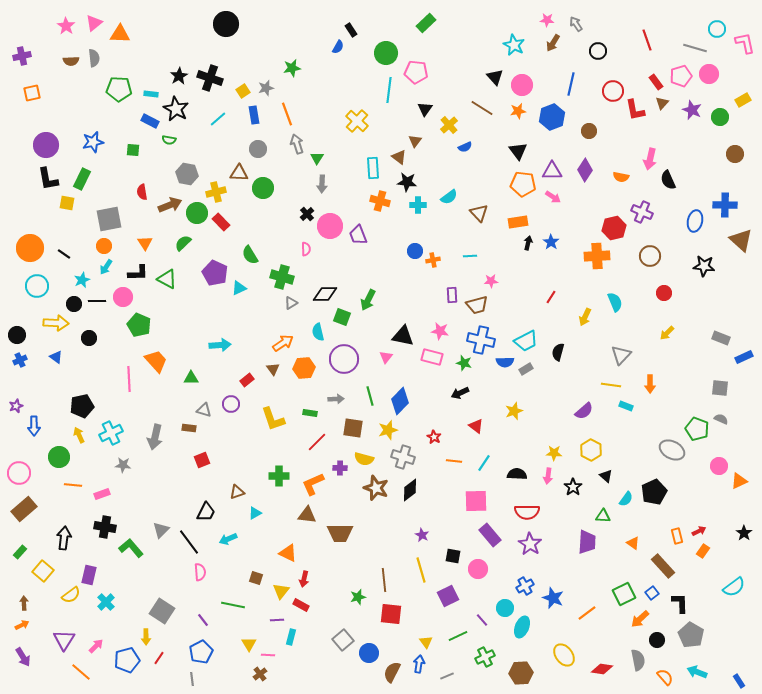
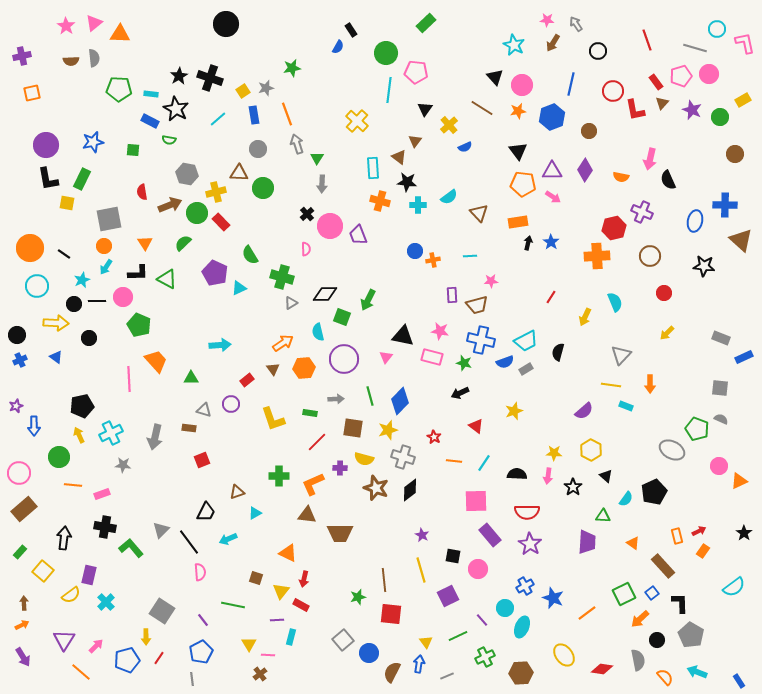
blue semicircle at (505, 362): rotated 18 degrees counterclockwise
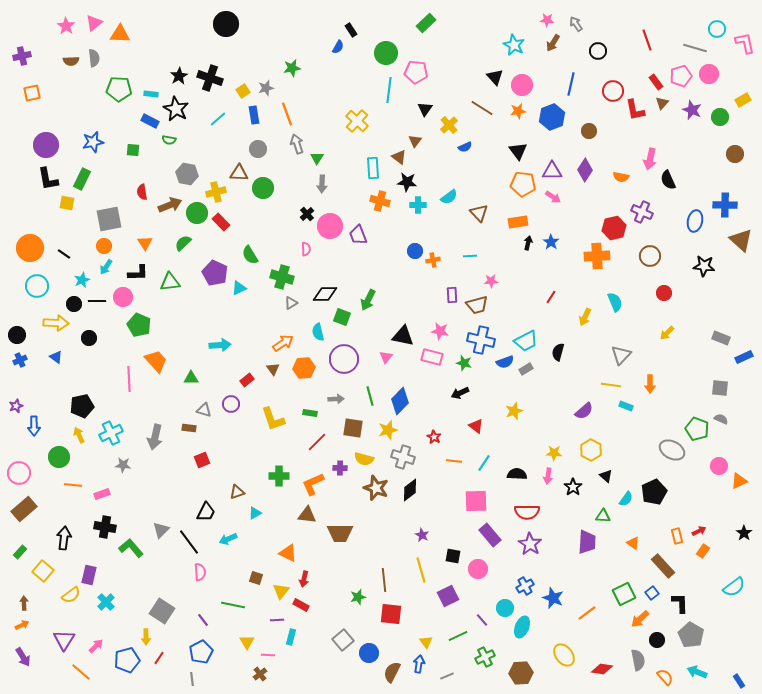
green triangle at (167, 279): moved 3 px right, 3 px down; rotated 35 degrees counterclockwise
yellow triangle at (249, 644): moved 2 px left, 2 px up
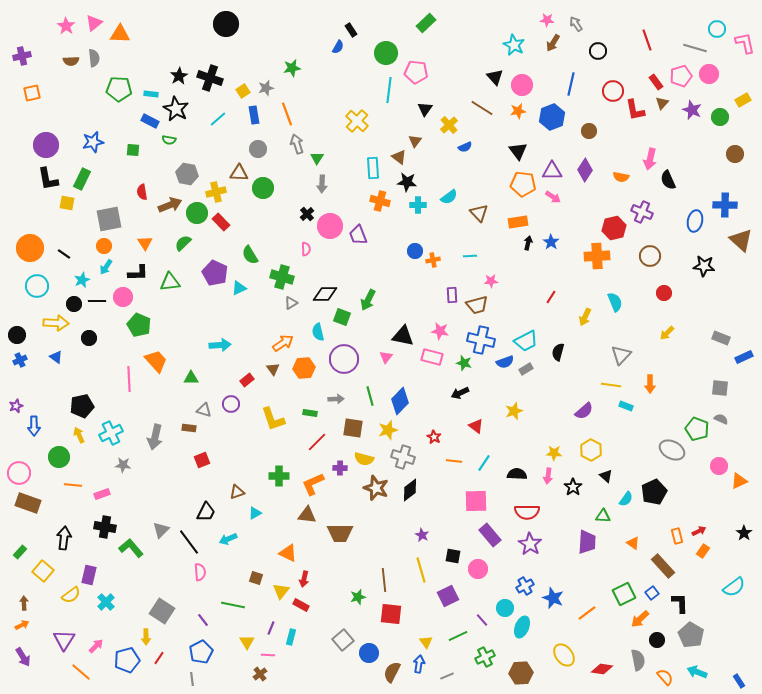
brown rectangle at (24, 509): moved 4 px right, 6 px up; rotated 60 degrees clockwise
purple line at (277, 620): moved 6 px left, 8 px down; rotated 64 degrees counterclockwise
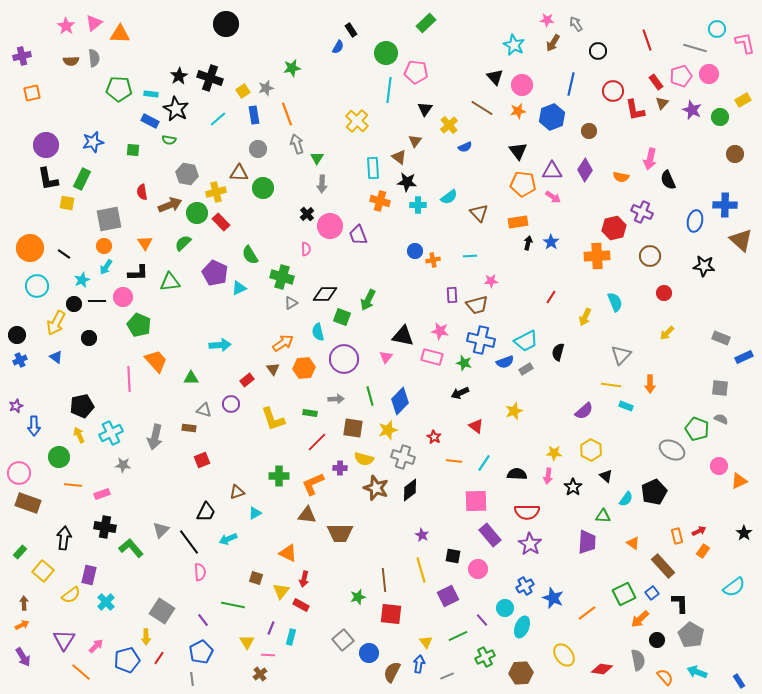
yellow arrow at (56, 323): rotated 115 degrees clockwise
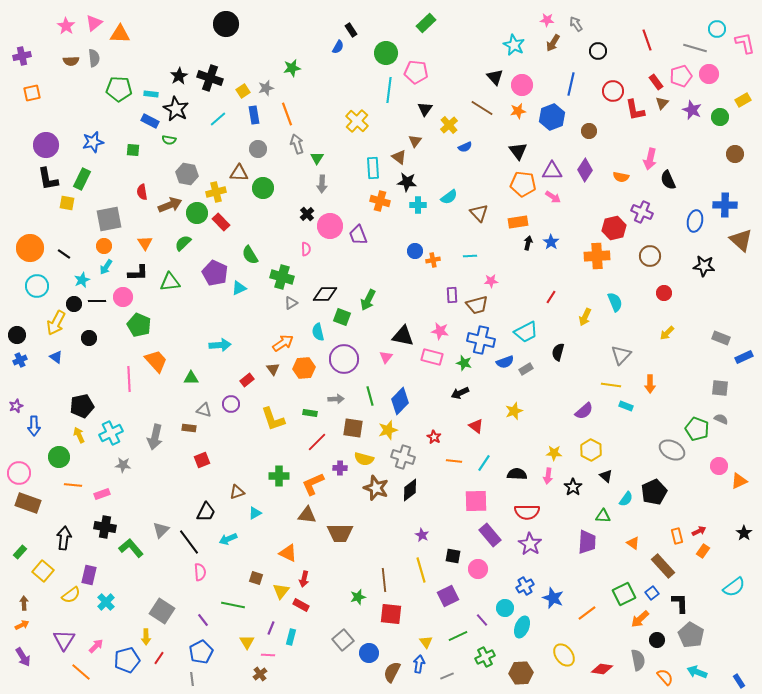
cyan trapezoid at (526, 341): moved 9 px up
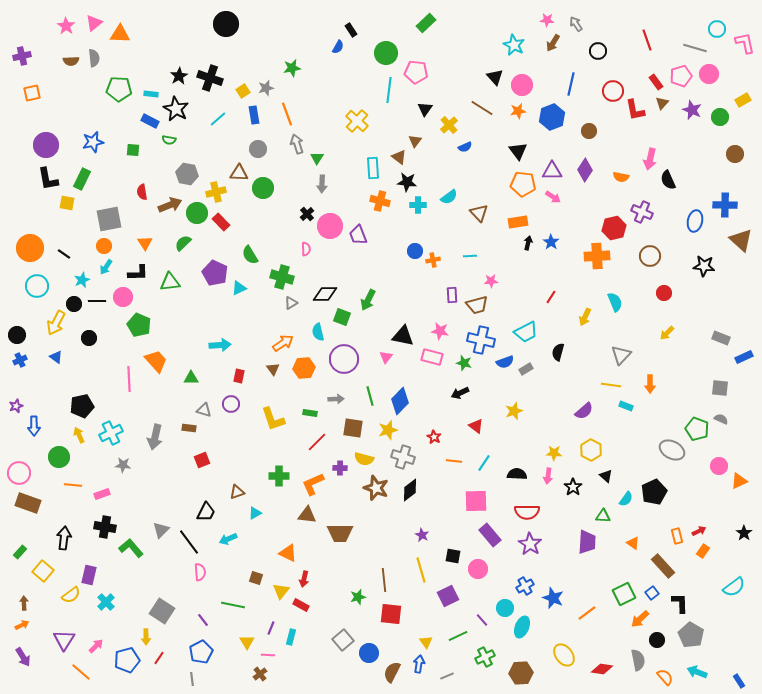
red rectangle at (247, 380): moved 8 px left, 4 px up; rotated 40 degrees counterclockwise
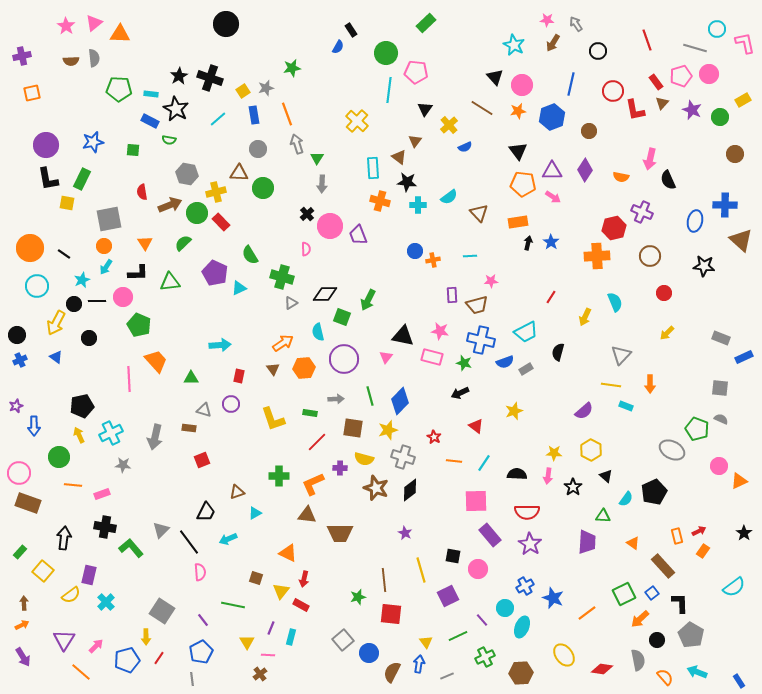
purple star at (422, 535): moved 17 px left, 2 px up
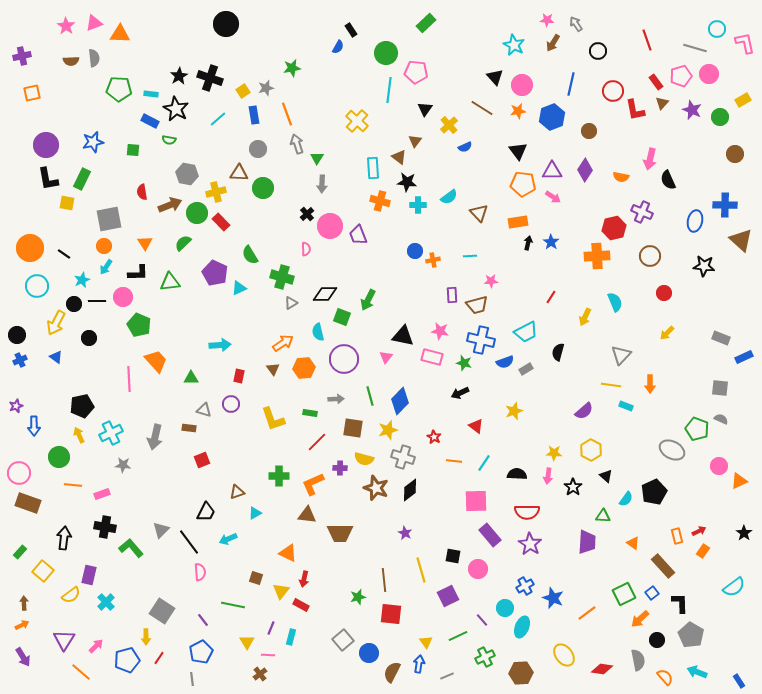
pink triangle at (94, 23): rotated 18 degrees clockwise
